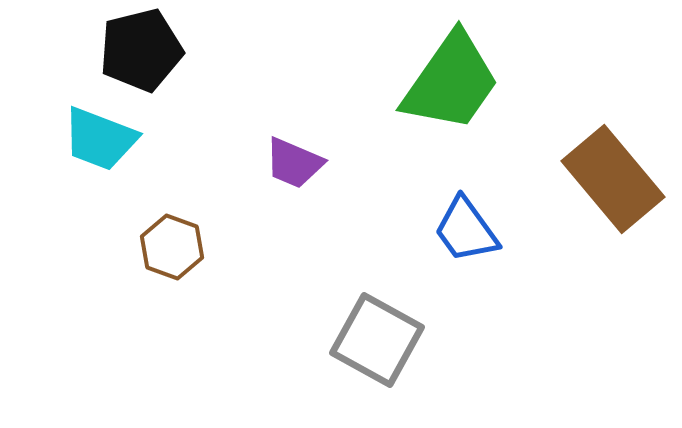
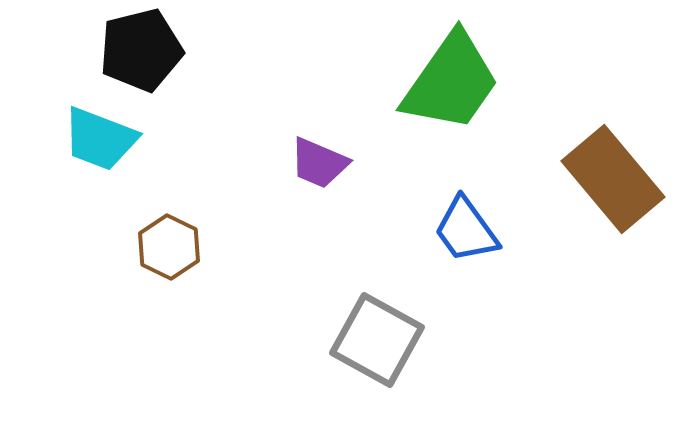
purple trapezoid: moved 25 px right
brown hexagon: moved 3 px left; rotated 6 degrees clockwise
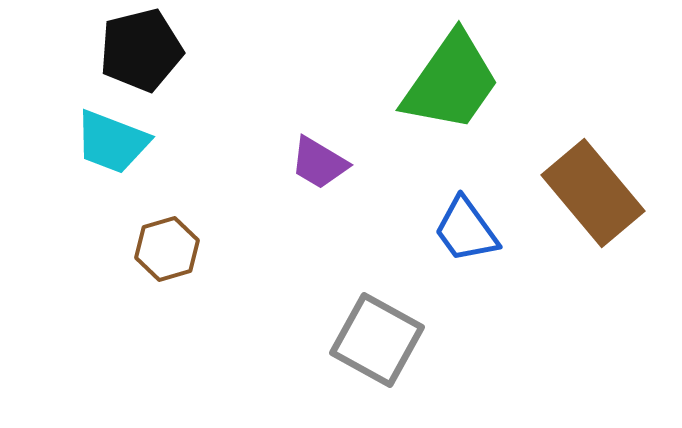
cyan trapezoid: moved 12 px right, 3 px down
purple trapezoid: rotated 8 degrees clockwise
brown rectangle: moved 20 px left, 14 px down
brown hexagon: moved 2 px left, 2 px down; rotated 18 degrees clockwise
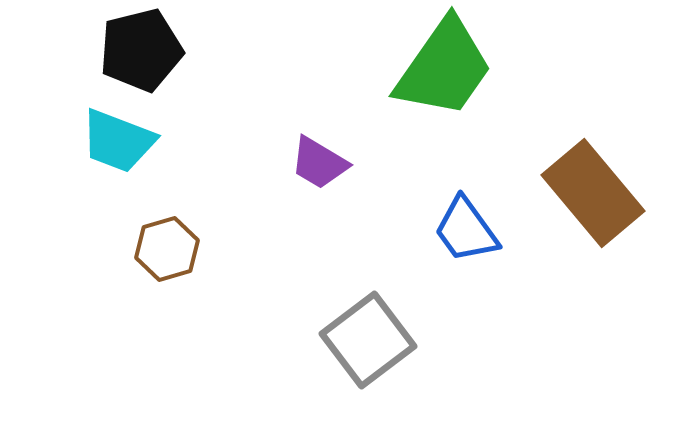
green trapezoid: moved 7 px left, 14 px up
cyan trapezoid: moved 6 px right, 1 px up
gray square: moved 9 px left; rotated 24 degrees clockwise
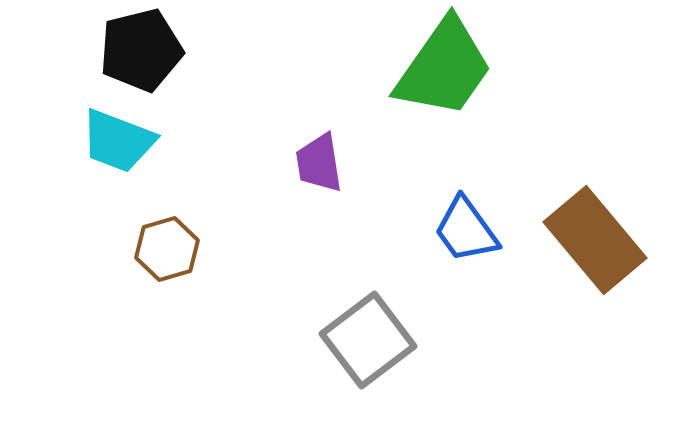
purple trapezoid: rotated 50 degrees clockwise
brown rectangle: moved 2 px right, 47 px down
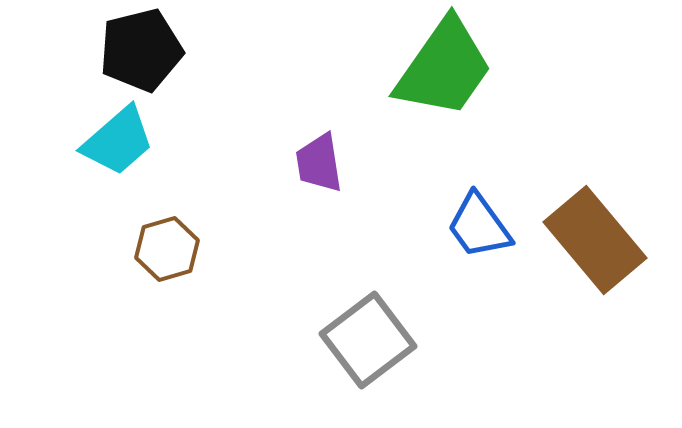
cyan trapezoid: rotated 62 degrees counterclockwise
blue trapezoid: moved 13 px right, 4 px up
